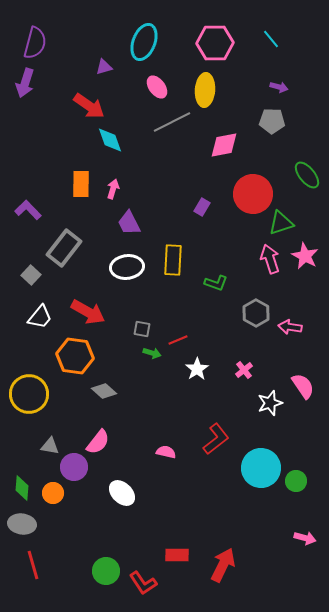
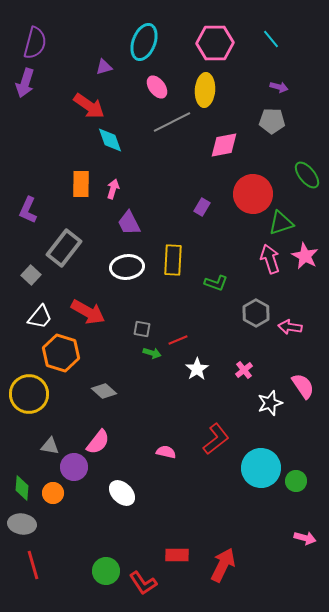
purple L-shape at (28, 210): rotated 112 degrees counterclockwise
orange hexagon at (75, 356): moved 14 px left, 3 px up; rotated 9 degrees clockwise
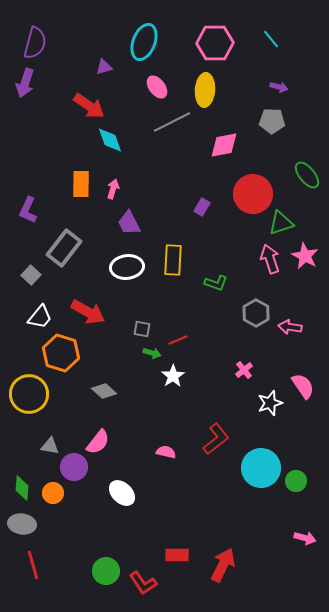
white star at (197, 369): moved 24 px left, 7 px down
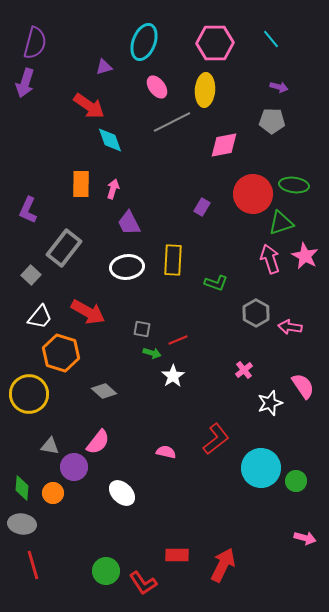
green ellipse at (307, 175): moved 13 px left, 10 px down; rotated 44 degrees counterclockwise
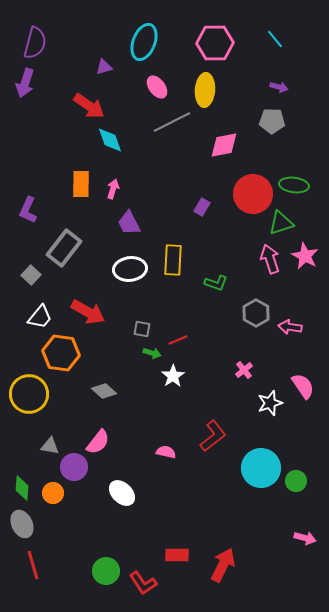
cyan line at (271, 39): moved 4 px right
white ellipse at (127, 267): moved 3 px right, 2 px down
orange hexagon at (61, 353): rotated 9 degrees counterclockwise
red L-shape at (216, 439): moved 3 px left, 3 px up
gray ellipse at (22, 524): rotated 56 degrees clockwise
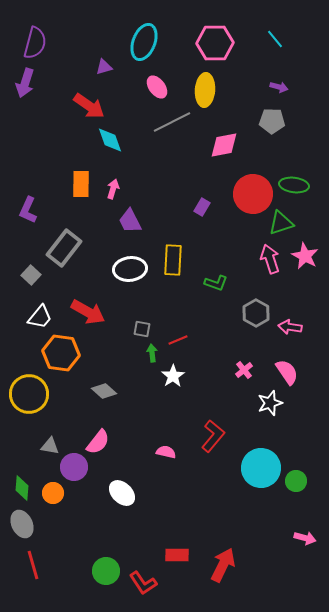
purple trapezoid at (129, 223): moved 1 px right, 2 px up
green arrow at (152, 353): rotated 114 degrees counterclockwise
pink semicircle at (303, 386): moved 16 px left, 14 px up
red L-shape at (213, 436): rotated 12 degrees counterclockwise
